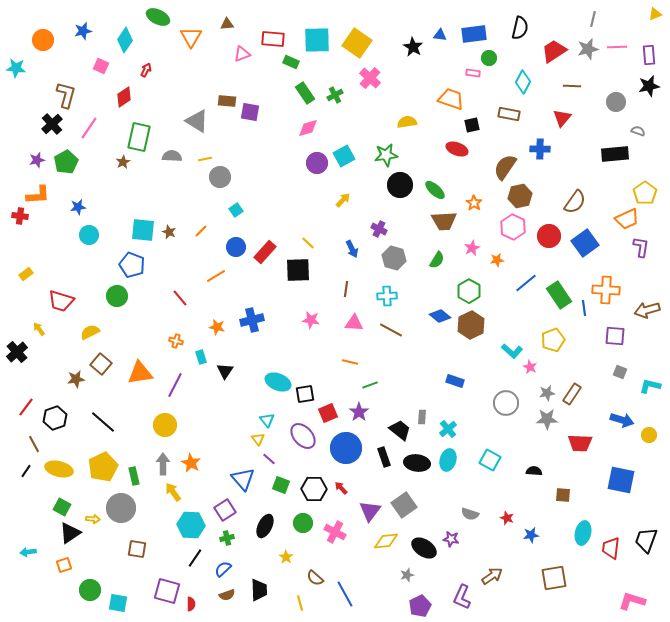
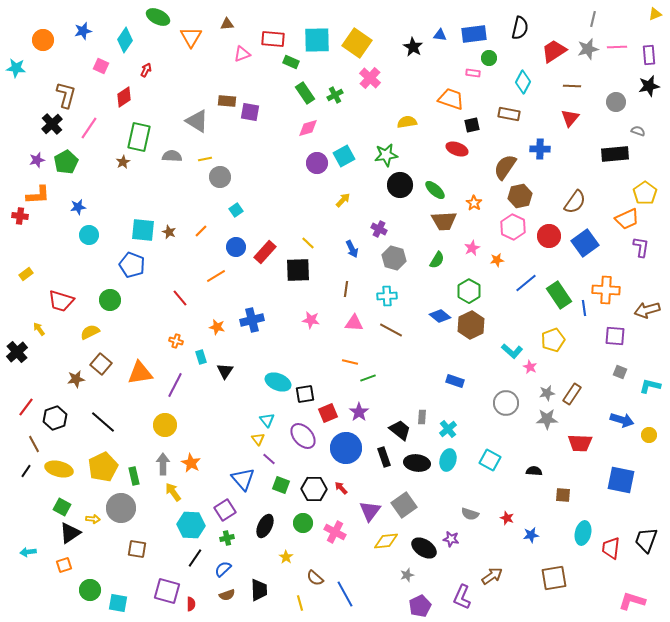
red triangle at (562, 118): moved 8 px right
green circle at (117, 296): moved 7 px left, 4 px down
green line at (370, 385): moved 2 px left, 7 px up
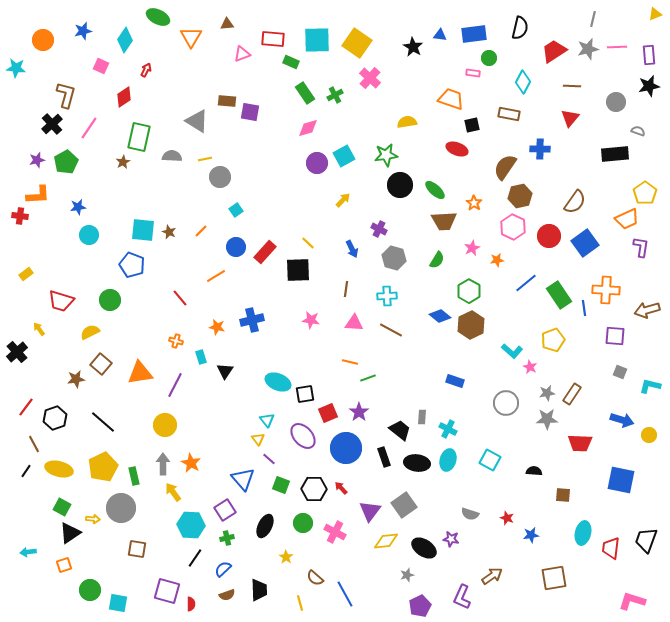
cyan cross at (448, 429): rotated 24 degrees counterclockwise
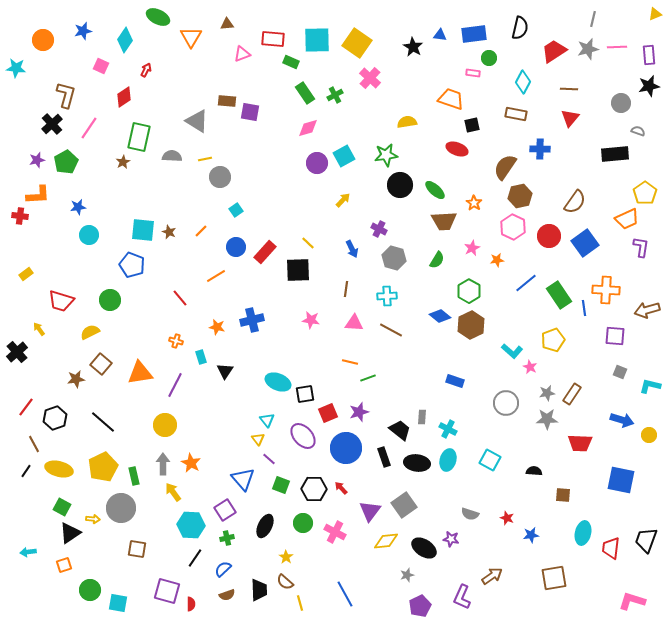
brown line at (572, 86): moved 3 px left, 3 px down
gray circle at (616, 102): moved 5 px right, 1 px down
brown rectangle at (509, 114): moved 7 px right
purple star at (359, 412): rotated 18 degrees clockwise
brown semicircle at (315, 578): moved 30 px left, 4 px down
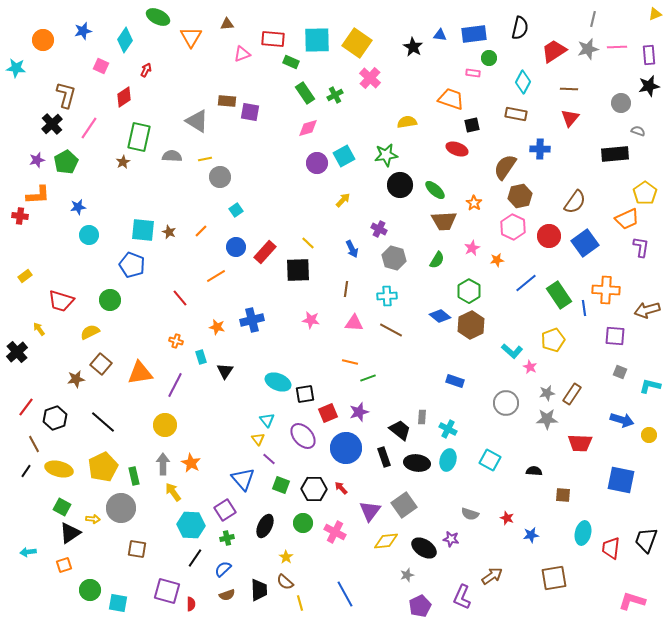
yellow rectangle at (26, 274): moved 1 px left, 2 px down
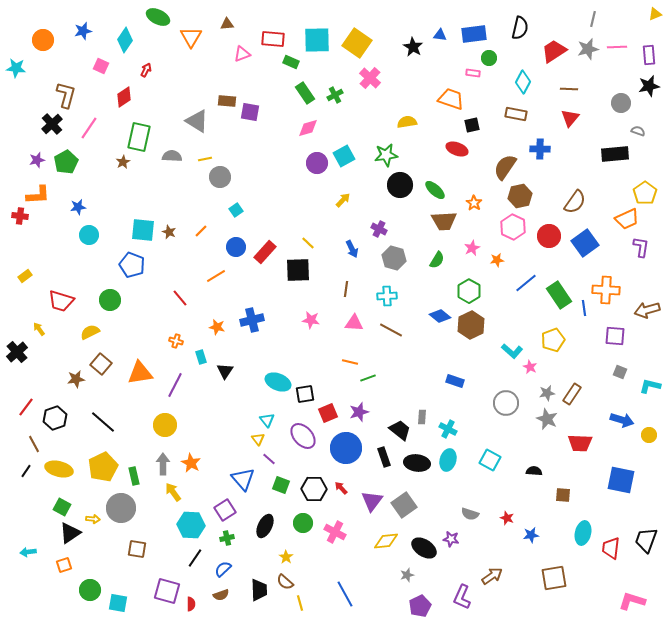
gray star at (547, 419): rotated 25 degrees clockwise
purple triangle at (370, 511): moved 2 px right, 10 px up
brown semicircle at (227, 595): moved 6 px left
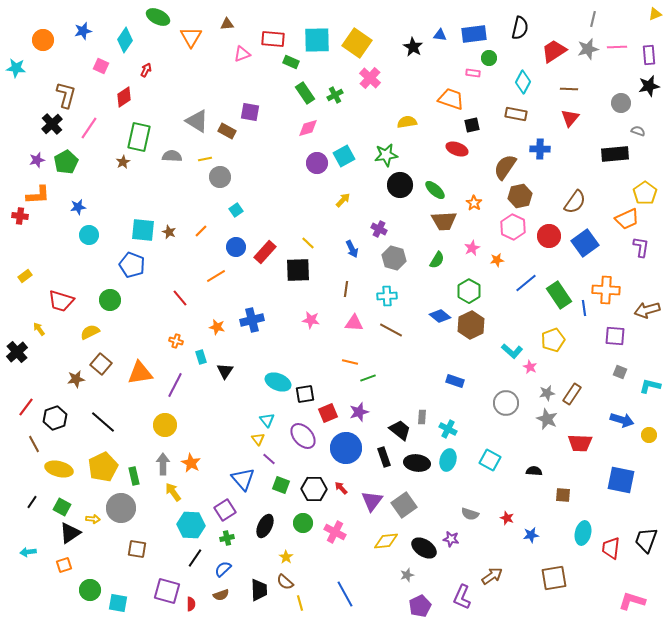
brown rectangle at (227, 101): moved 30 px down; rotated 24 degrees clockwise
black line at (26, 471): moved 6 px right, 31 px down
